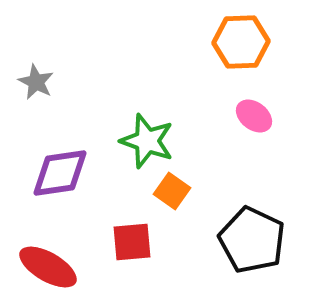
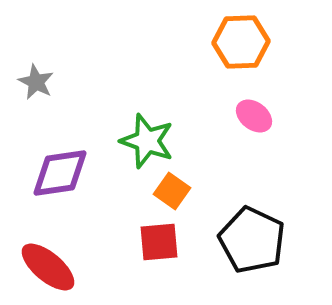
red square: moved 27 px right
red ellipse: rotated 10 degrees clockwise
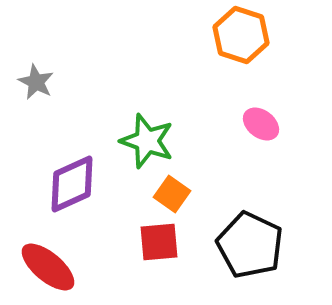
orange hexagon: moved 7 px up; rotated 20 degrees clockwise
pink ellipse: moved 7 px right, 8 px down
purple diamond: moved 12 px right, 11 px down; rotated 16 degrees counterclockwise
orange square: moved 3 px down
black pentagon: moved 2 px left, 5 px down
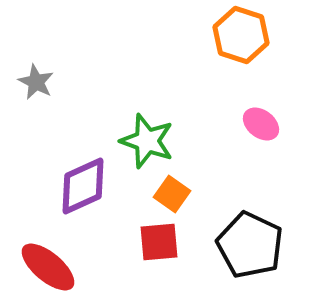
purple diamond: moved 11 px right, 2 px down
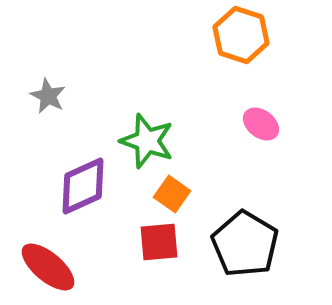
gray star: moved 12 px right, 14 px down
black pentagon: moved 5 px left, 1 px up; rotated 6 degrees clockwise
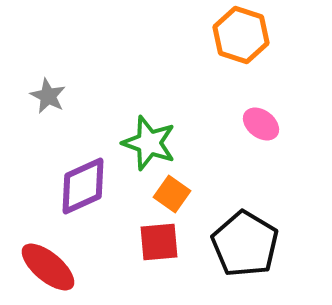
green star: moved 2 px right, 2 px down
